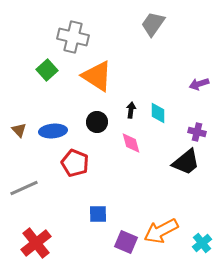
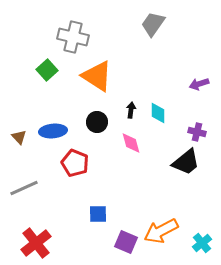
brown triangle: moved 7 px down
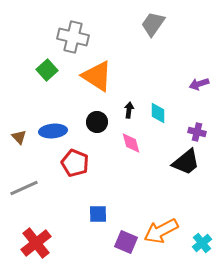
black arrow: moved 2 px left
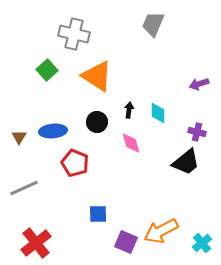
gray trapezoid: rotated 12 degrees counterclockwise
gray cross: moved 1 px right, 3 px up
brown triangle: rotated 14 degrees clockwise
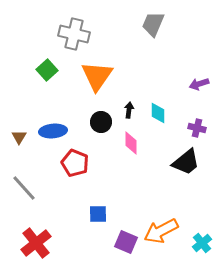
orange triangle: rotated 32 degrees clockwise
black circle: moved 4 px right
purple cross: moved 4 px up
pink diamond: rotated 15 degrees clockwise
gray line: rotated 72 degrees clockwise
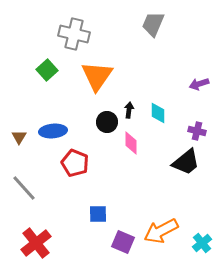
black circle: moved 6 px right
purple cross: moved 3 px down
purple square: moved 3 px left
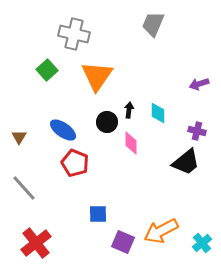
blue ellipse: moved 10 px right, 1 px up; rotated 40 degrees clockwise
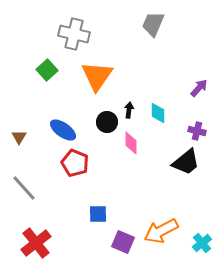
purple arrow: moved 4 px down; rotated 150 degrees clockwise
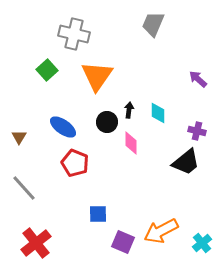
purple arrow: moved 1 px left, 9 px up; rotated 90 degrees counterclockwise
blue ellipse: moved 3 px up
